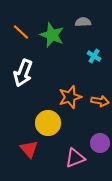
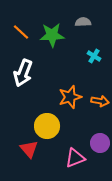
green star: rotated 25 degrees counterclockwise
yellow circle: moved 1 px left, 3 px down
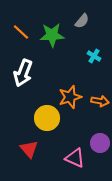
gray semicircle: moved 1 px left, 1 px up; rotated 133 degrees clockwise
yellow circle: moved 8 px up
pink triangle: rotated 45 degrees clockwise
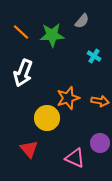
orange star: moved 2 px left, 1 px down
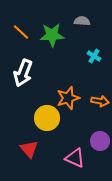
gray semicircle: rotated 126 degrees counterclockwise
purple circle: moved 2 px up
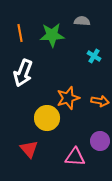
orange line: moved 1 px left, 1 px down; rotated 36 degrees clockwise
pink triangle: moved 1 px up; rotated 20 degrees counterclockwise
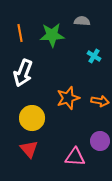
yellow circle: moved 15 px left
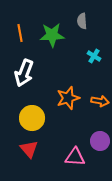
gray semicircle: rotated 98 degrees counterclockwise
white arrow: moved 1 px right
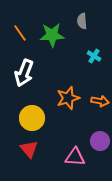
orange line: rotated 24 degrees counterclockwise
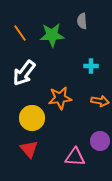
cyan cross: moved 3 px left, 10 px down; rotated 32 degrees counterclockwise
white arrow: rotated 16 degrees clockwise
orange star: moved 8 px left; rotated 10 degrees clockwise
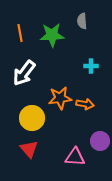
orange line: rotated 24 degrees clockwise
orange arrow: moved 15 px left, 3 px down
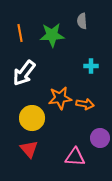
purple circle: moved 3 px up
